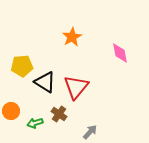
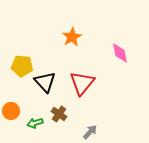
yellow pentagon: rotated 10 degrees clockwise
black triangle: rotated 15 degrees clockwise
red triangle: moved 6 px right, 4 px up
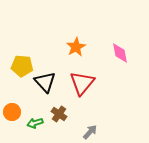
orange star: moved 4 px right, 10 px down
orange circle: moved 1 px right, 1 px down
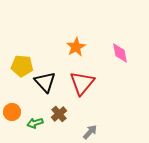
brown cross: rotated 14 degrees clockwise
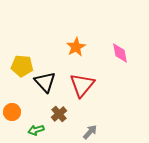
red triangle: moved 2 px down
green arrow: moved 1 px right, 7 px down
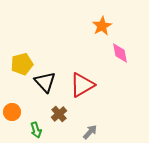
orange star: moved 26 px right, 21 px up
yellow pentagon: moved 2 px up; rotated 20 degrees counterclockwise
red triangle: rotated 20 degrees clockwise
green arrow: rotated 91 degrees counterclockwise
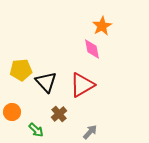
pink diamond: moved 28 px left, 4 px up
yellow pentagon: moved 1 px left, 6 px down; rotated 10 degrees clockwise
black triangle: moved 1 px right
green arrow: rotated 28 degrees counterclockwise
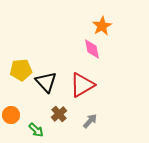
orange circle: moved 1 px left, 3 px down
gray arrow: moved 11 px up
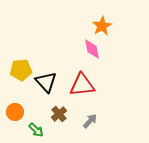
red triangle: rotated 24 degrees clockwise
orange circle: moved 4 px right, 3 px up
